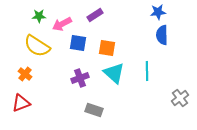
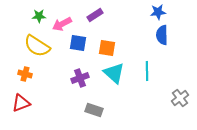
orange cross: rotated 24 degrees counterclockwise
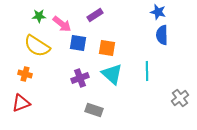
blue star: rotated 21 degrees clockwise
pink arrow: rotated 114 degrees counterclockwise
cyan triangle: moved 2 px left, 1 px down
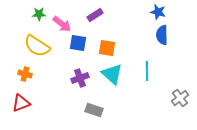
green star: moved 2 px up
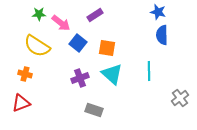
pink arrow: moved 1 px left, 1 px up
blue square: rotated 30 degrees clockwise
cyan line: moved 2 px right
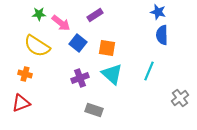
cyan line: rotated 24 degrees clockwise
